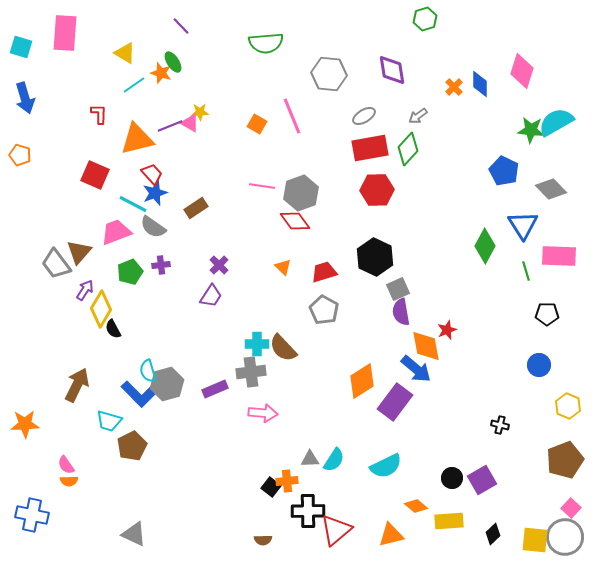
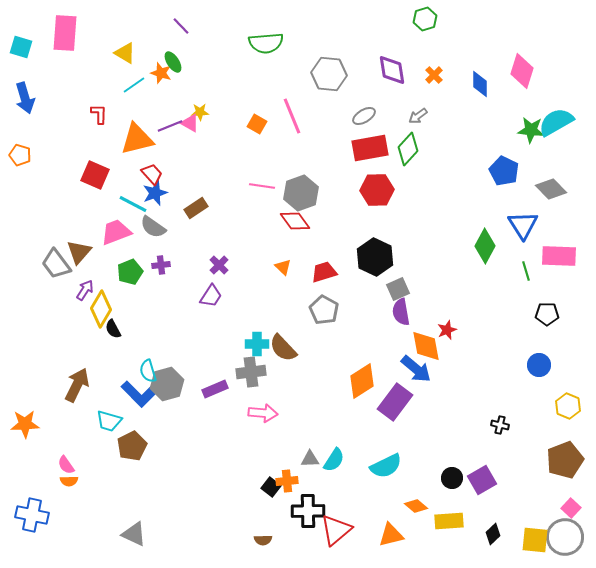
orange cross at (454, 87): moved 20 px left, 12 px up
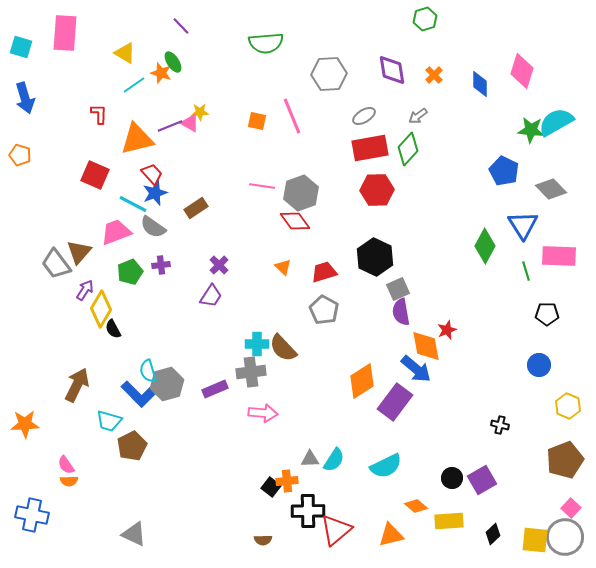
gray hexagon at (329, 74): rotated 8 degrees counterclockwise
orange square at (257, 124): moved 3 px up; rotated 18 degrees counterclockwise
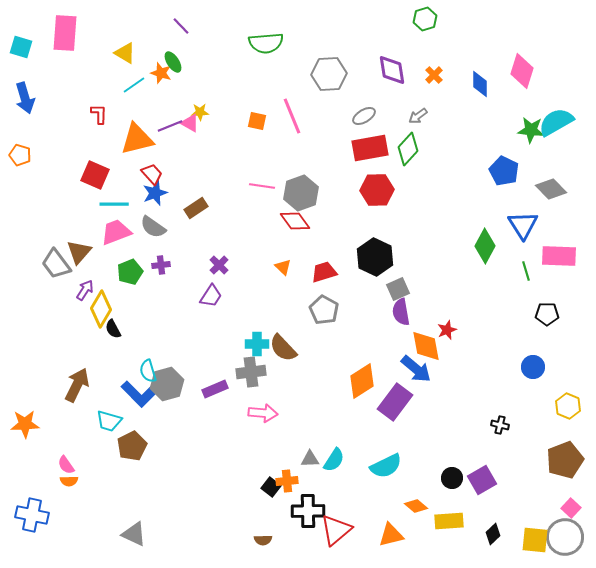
cyan line at (133, 204): moved 19 px left; rotated 28 degrees counterclockwise
blue circle at (539, 365): moved 6 px left, 2 px down
